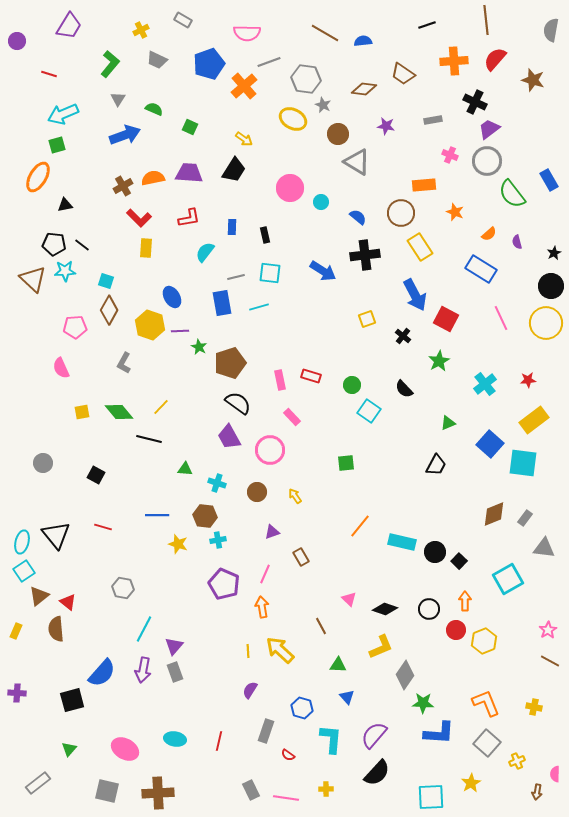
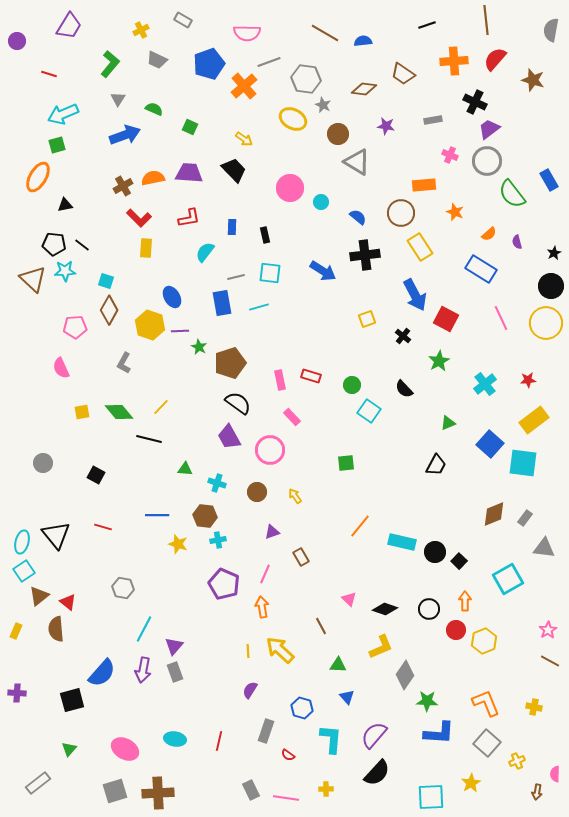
black trapezoid at (234, 170): rotated 76 degrees counterclockwise
green star at (423, 703): moved 4 px right, 2 px up
gray square at (107, 791): moved 8 px right; rotated 30 degrees counterclockwise
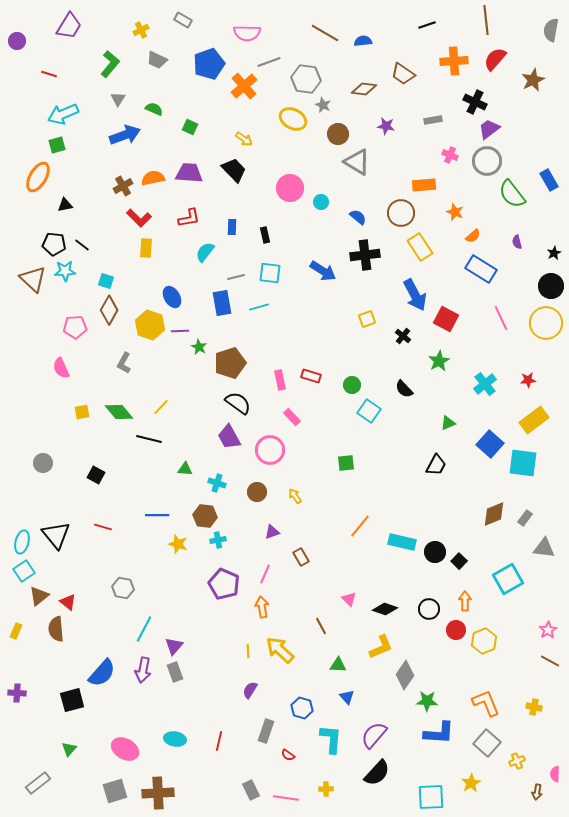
brown star at (533, 80): rotated 30 degrees clockwise
orange semicircle at (489, 234): moved 16 px left, 2 px down
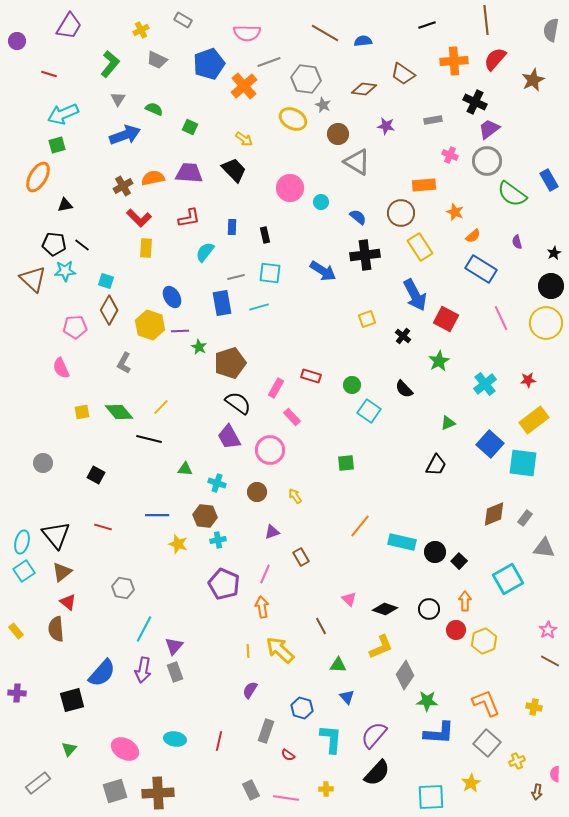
green semicircle at (512, 194): rotated 16 degrees counterclockwise
pink rectangle at (280, 380): moved 4 px left, 8 px down; rotated 42 degrees clockwise
brown triangle at (39, 596): moved 23 px right, 24 px up
yellow rectangle at (16, 631): rotated 63 degrees counterclockwise
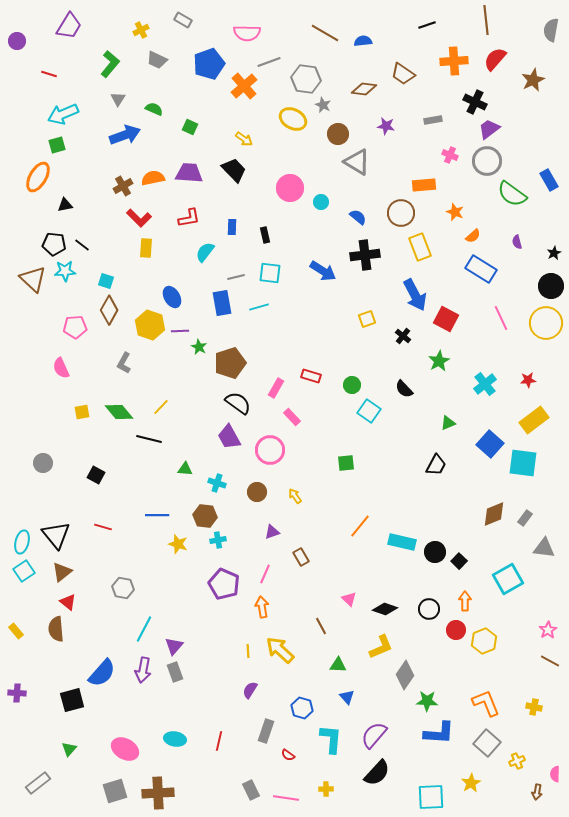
yellow rectangle at (420, 247): rotated 12 degrees clockwise
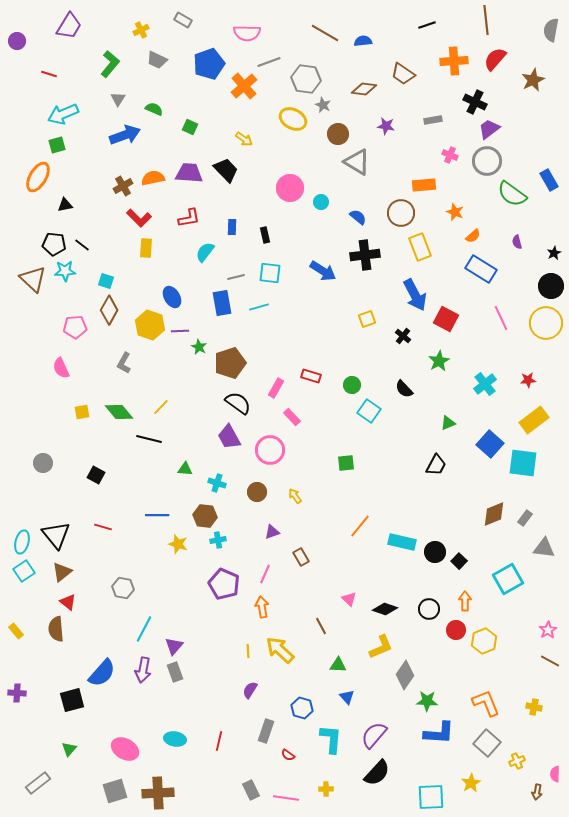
black trapezoid at (234, 170): moved 8 px left
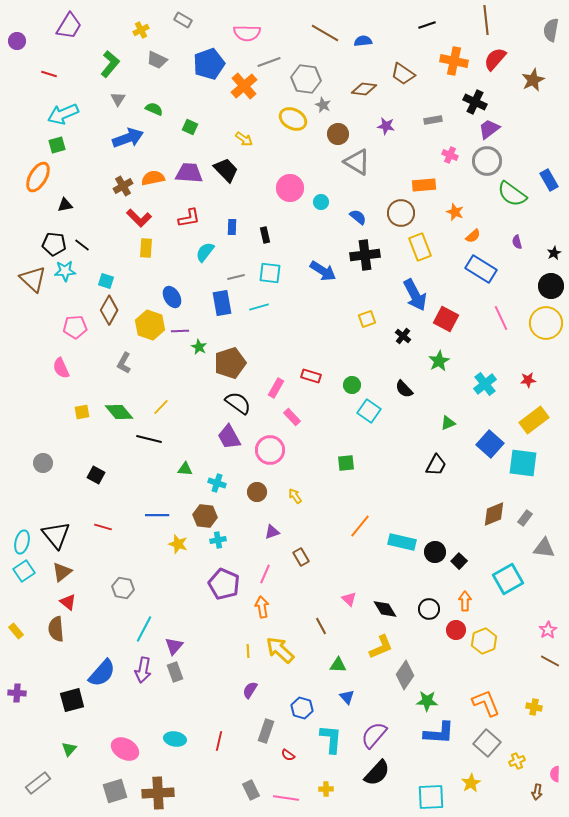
orange cross at (454, 61): rotated 16 degrees clockwise
blue arrow at (125, 135): moved 3 px right, 3 px down
black diamond at (385, 609): rotated 40 degrees clockwise
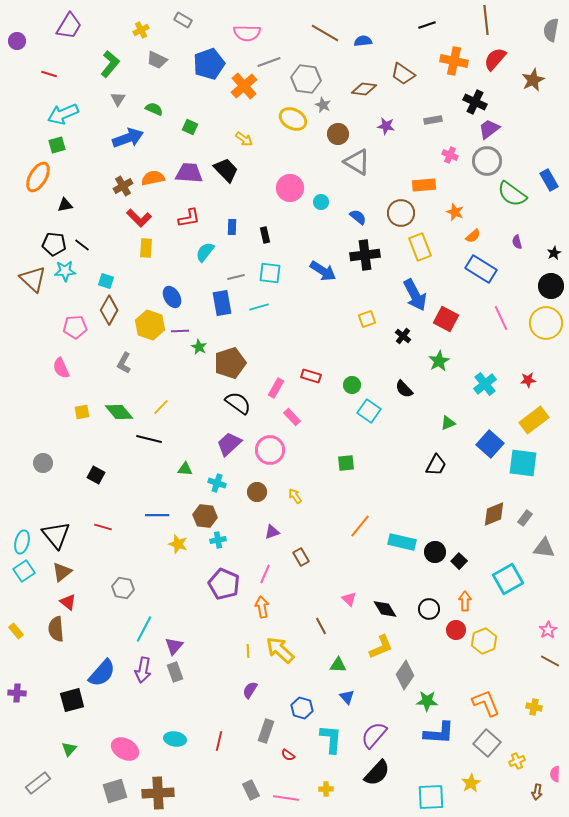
purple trapezoid at (229, 437): moved 7 px down; rotated 76 degrees clockwise
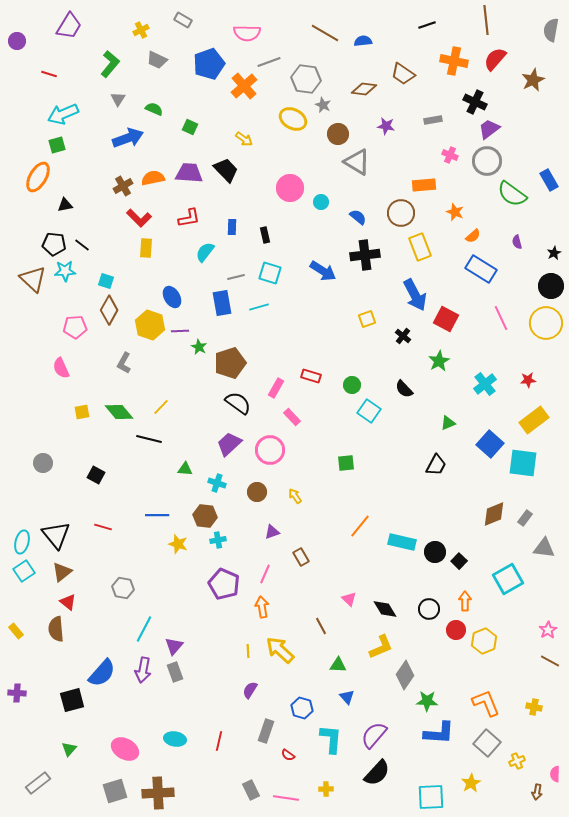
cyan square at (270, 273): rotated 10 degrees clockwise
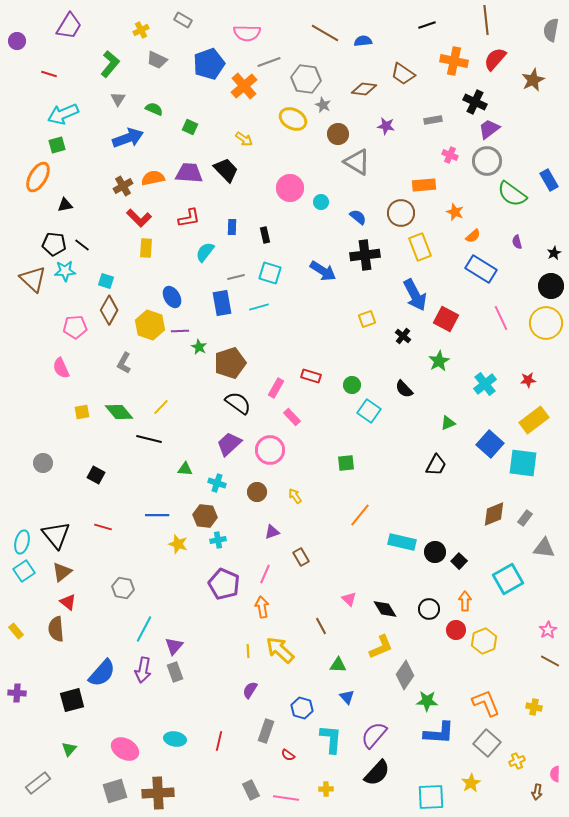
orange line at (360, 526): moved 11 px up
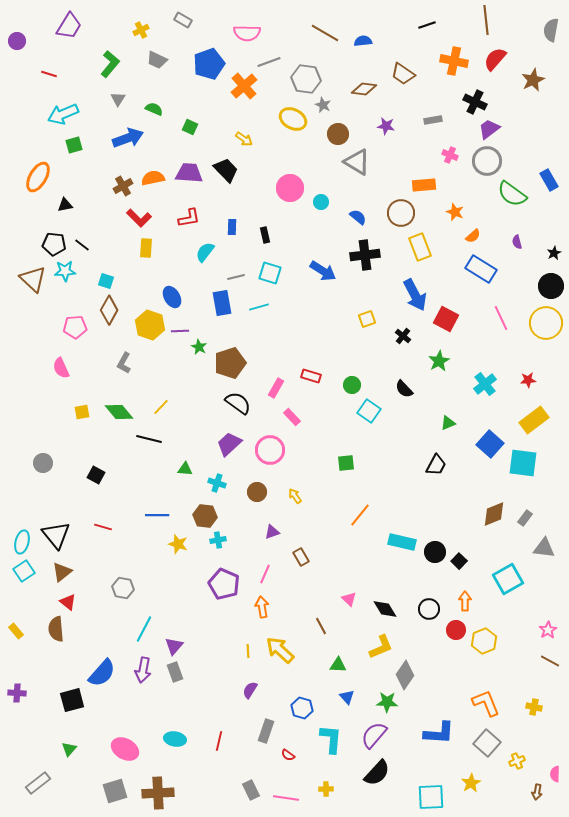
green square at (57, 145): moved 17 px right
green star at (427, 701): moved 40 px left, 1 px down
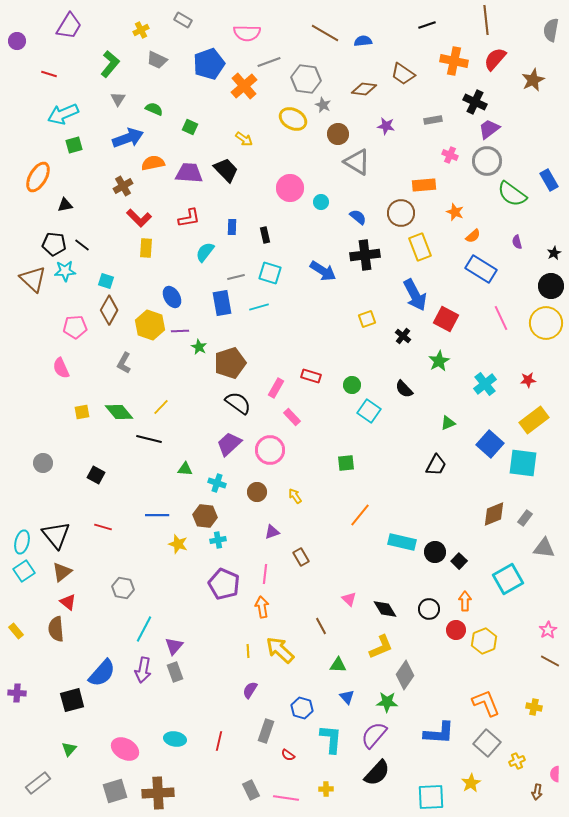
orange semicircle at (153, 178): moved 15 px up
pink line at (265, 574): rotated 18 degrees counterclockwise
